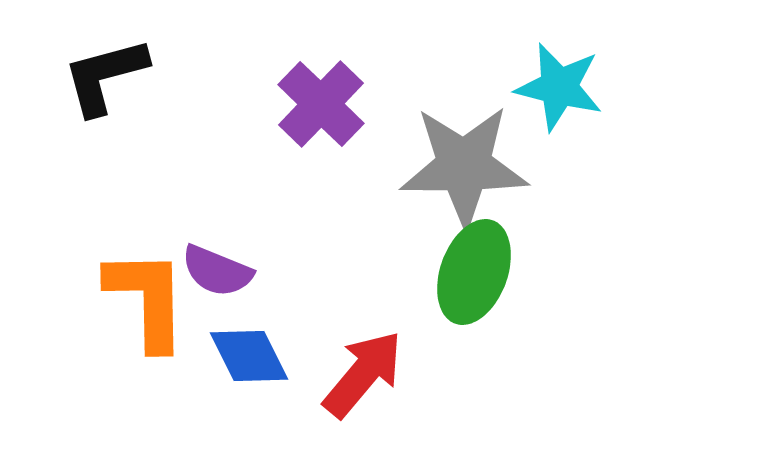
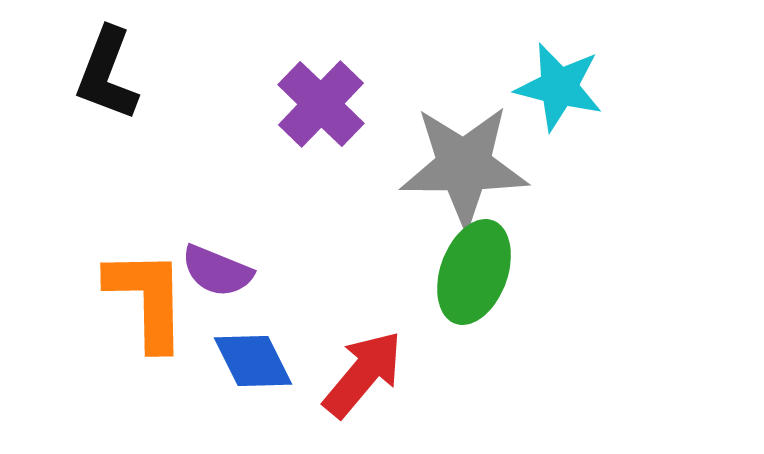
black L-shape: moved 2 px right, 2 px up; rotated 54 degrees counterclockwise
blue diamond: moved 4 px right, 5 px down
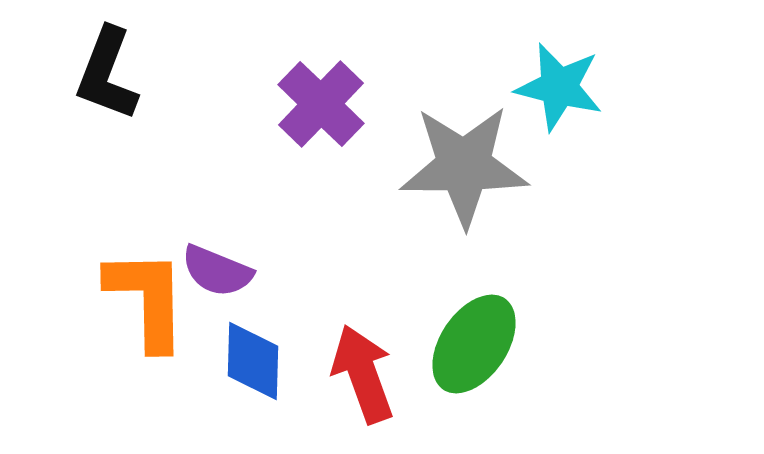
green ellipse: moved 72 px down; rotated 14 degrees clockwise
blue diamond: rotated 28 degrees clockwise
red arrow: rotated 60 degrees counterclockwise
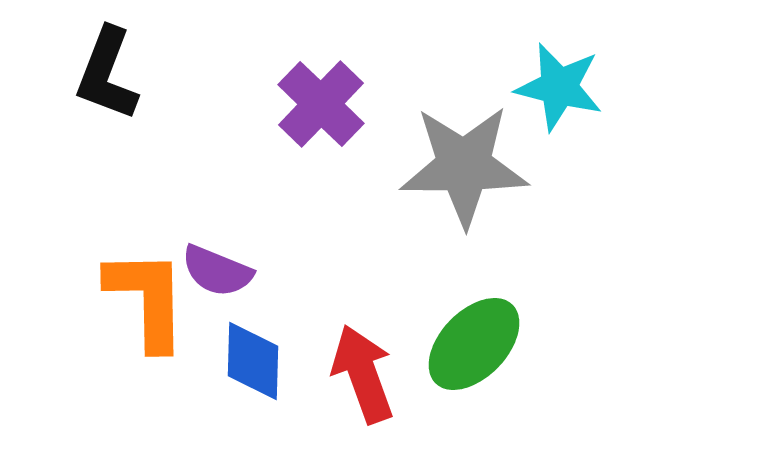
green ellipse: rotated 10 degrees clockwise
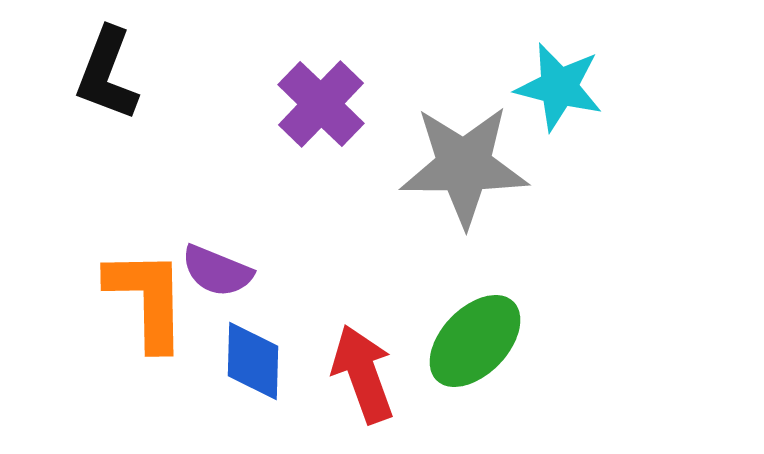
green ellipse: moved 1 px right, 3 px up
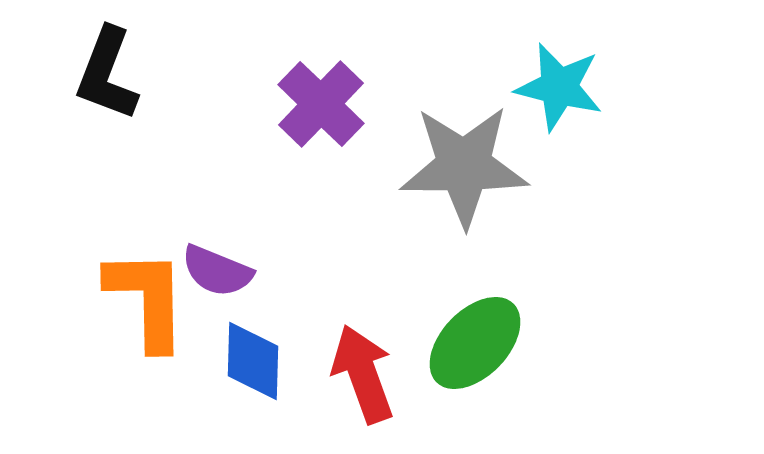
green ellipse: moved 2 px down
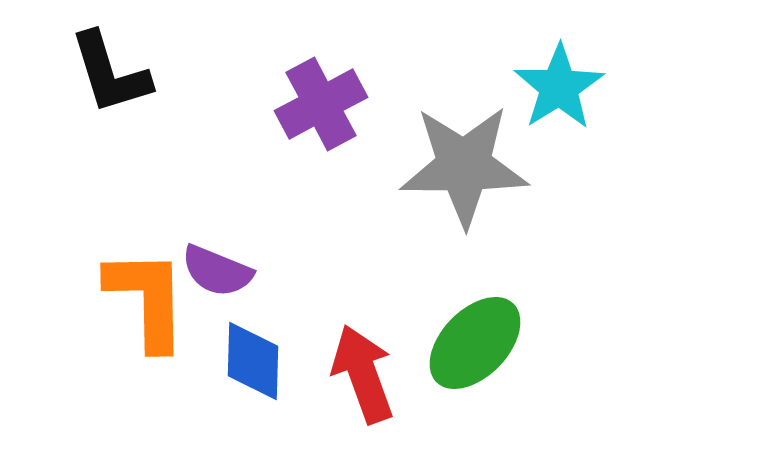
black L-shape: moved 3 px right, 1 px up; rotated 38 degrees counterclockwise
cyan star: rotated 26 degrees clockwise
purple cross: rotated 18 degrees clockwise
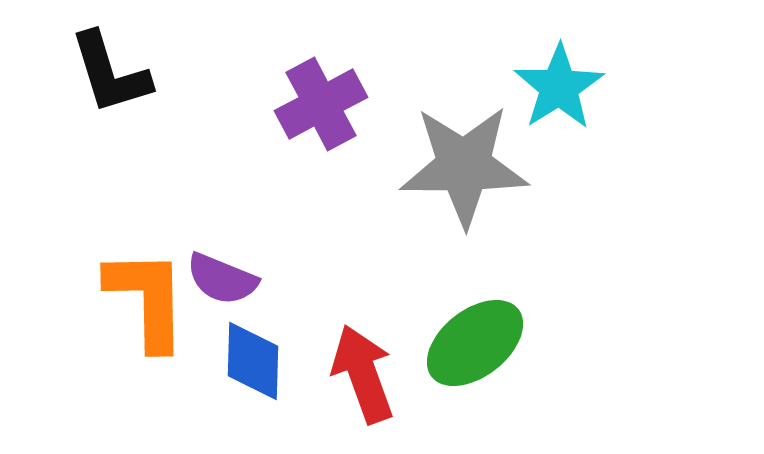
purple semicircle: moved 5 px right, 8 px down
green ellipse: rotated 8 degrees clockwise
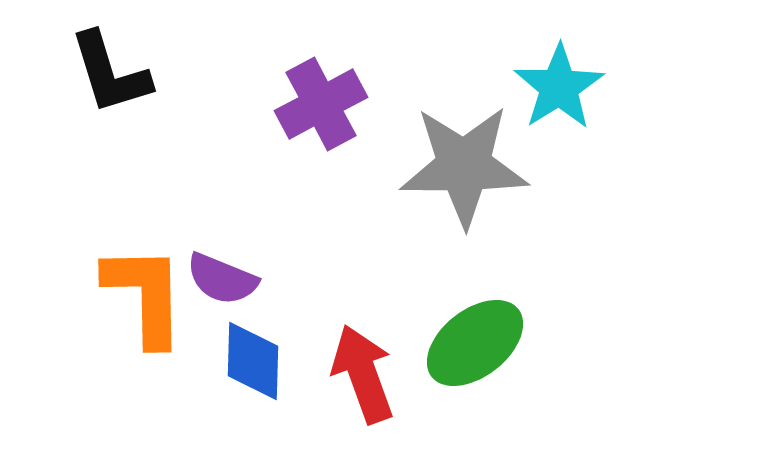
orange L-shape: moved 2 px left, 4 px up
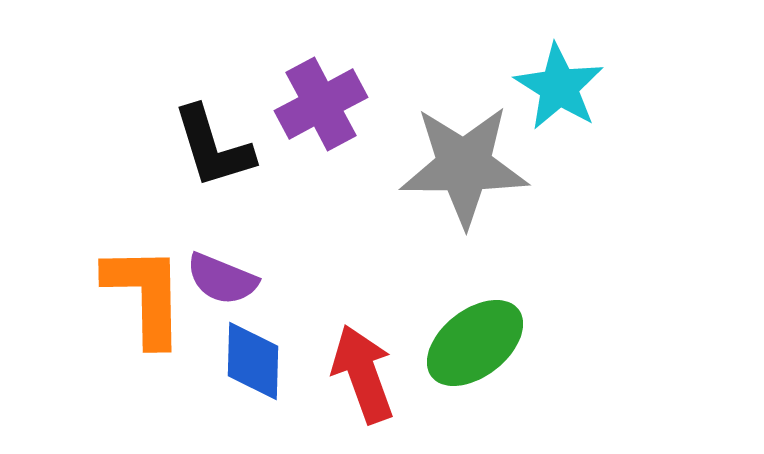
black L-shape: moved 103 px right, 74 px down
cyan star: rotated 8 degrees counterclockwise
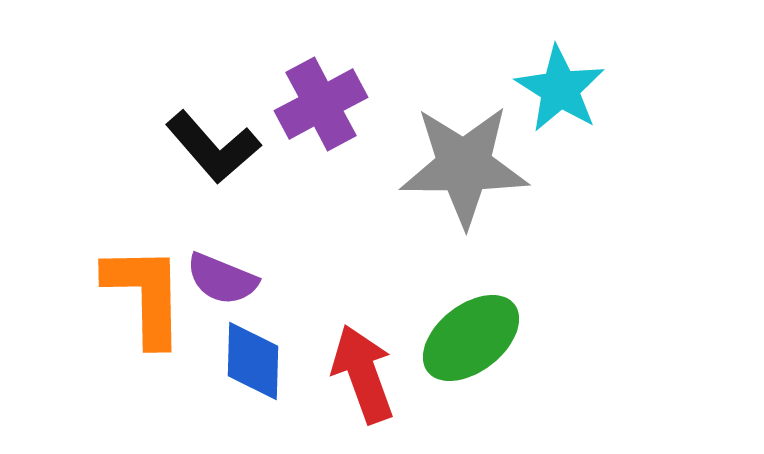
cyan star: moved 1 px right, 2 px down
black L-shape: rotated 24 degrees counterclockwise
green ellipse: moved 4 px left, 5 px up
